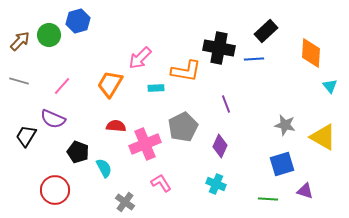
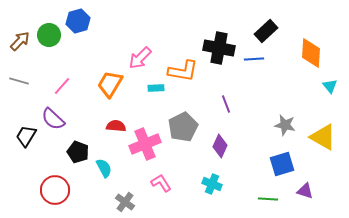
orange L-shape: moved 3 px left
purple semicircle: rotated 20 degrees clockwise
cyan cross: moved 4 px left
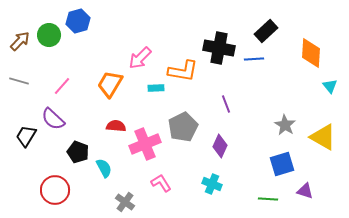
gray star: rotated 20 degrees clockwise
